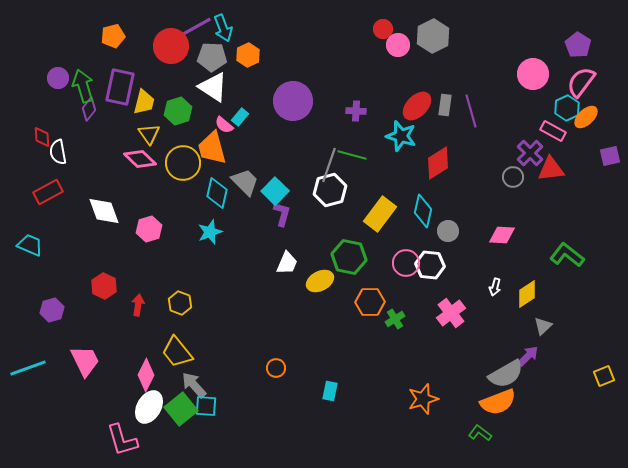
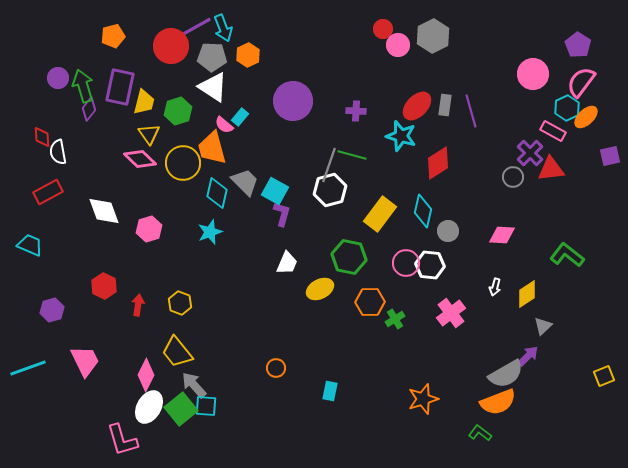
cyan square at (275, 191): rotated 16 degrees counterclockwise
yellow ellipse at (320, 281): moved 8 px down
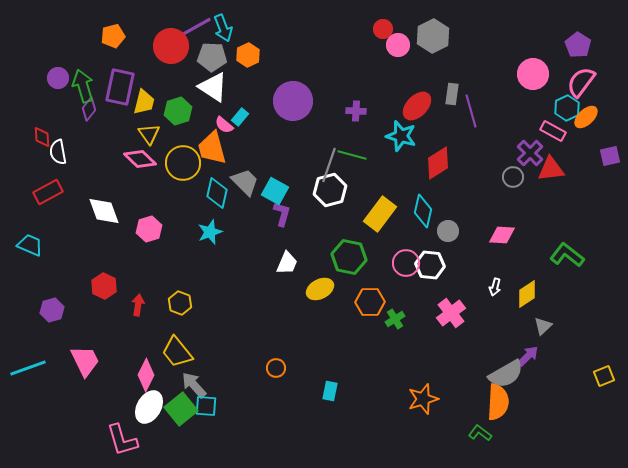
gray rectangle at (445, 105): moved 7 px right, 11 px up
orange semicircle at (498, 402): rotated 66 degrees counterclockwise
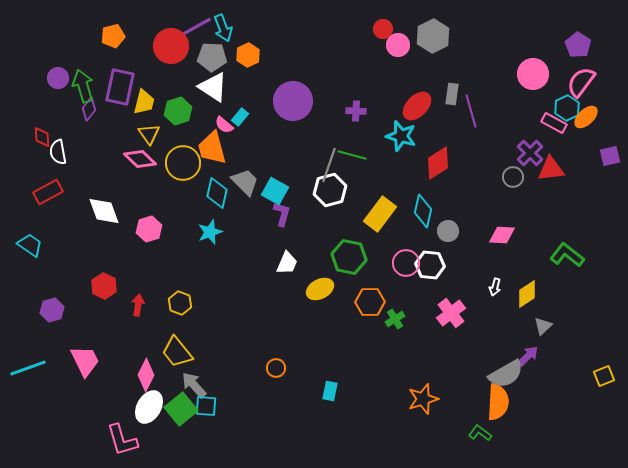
pink rectangle at (553, 131): moved 1 px right, 8 px up
cyan trapezoid at (30, 245): rotated 12 degrees clockwise
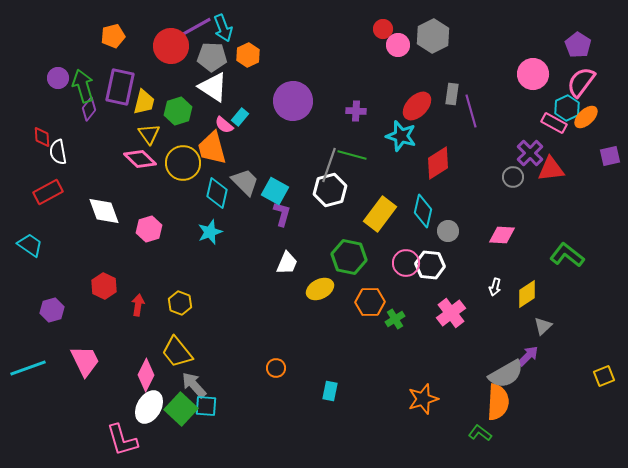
green square at (181, 409): rotated 8 degrees counterclockwise
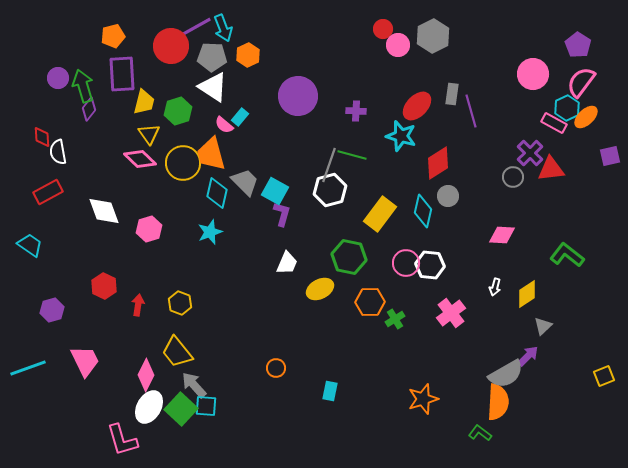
purple rectangle at (120, 87): moved 2 px right, 13 px up; rotated 15 degrees counterclockwise
purple circle at (293, 101): moved 5 px right, 5 px up
orange trapezoid at (212, 148): moved 1 px left, 6 px down
gray circle at (448, 231): moved 35 px up
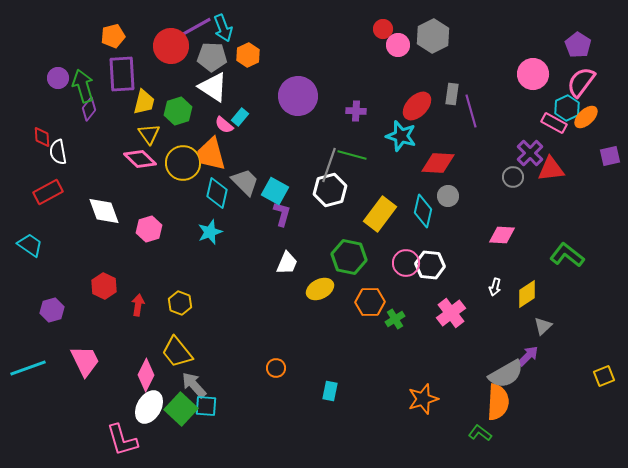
red diamond at (438, 163): rotated 36 degrees clockwise
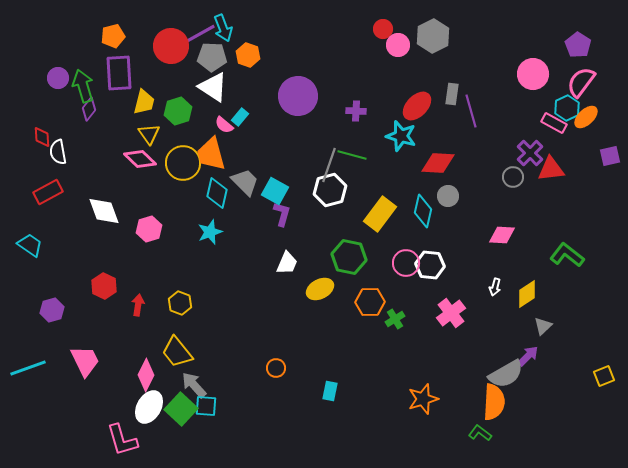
purple line at (194, 28): moved 4 px right, 7 px down
orange hexagon at (248, 55): rotated 15 degrees counterclockwise
purple rectangle at (122, 74): moved 3 px left, 1 px up
orange semicircle at (498, 402): moved 4 px left
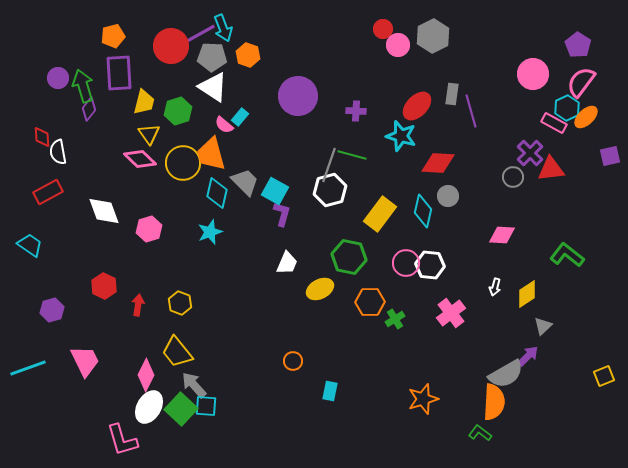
orange circle at (276, 368): moved 17 px right, 7 px up
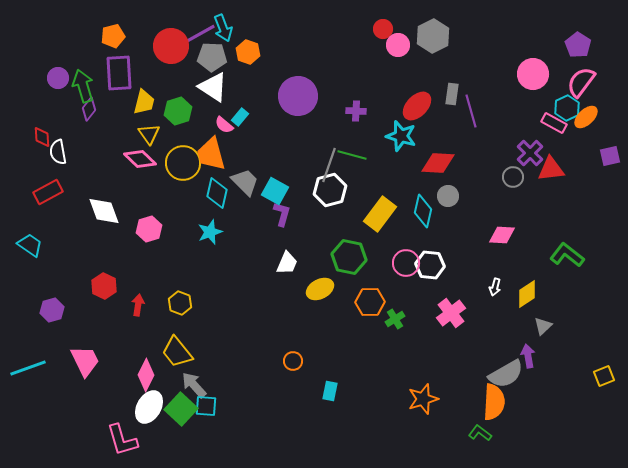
orange hexagon at (248, 55): moved 3 px up
purple arrow at (528, 356): rotated 55 degrees counterclockwise
